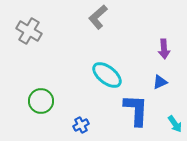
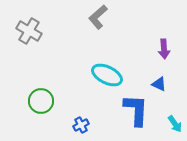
cyan ellipse: rotated 12 degrees counterclockwise
blue triangle: moved 1 px left, 2 px down; rotated 49 degrees clockwise
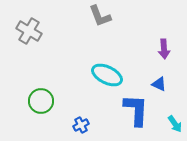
gray L-shape: moved 2 px right, 1 px up; rotated 70 degrees counterclockwise
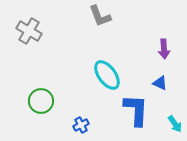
cyan ellipse: rotated 28 degrees clockwise
blue triangle: moved 1 px right, 1 px up
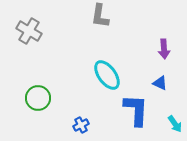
gray L-shape: rotated 30 degrees clockwise
green circle: moved 3 px left, 3 px up
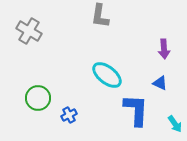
cyan ellipse: rotated 16 degrees counterclockwise
blue cross: moved 12 px left, 10 px up
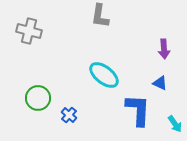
gray cross: rotated 15 degrees counterclockwise
cyan ellipse: moved 3 px left
blue L-shape: moved 2 px right
blue cross: rotated 21 degrees counterclockwise
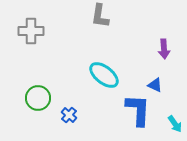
gray cross: moved 2 px right; rotated 15 degrees counterclockwise
blue triangle: moved 5 px left, 2 px down
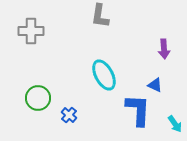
cyan ellipse: rotated 24 degrees clockwise
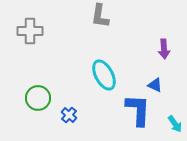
gray cross: moved 1 px left
